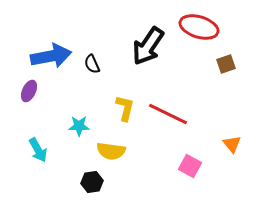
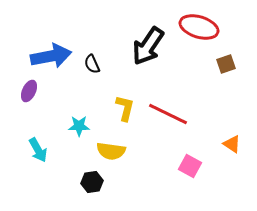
orange triangle: rotated 18 degrees counterclockwise
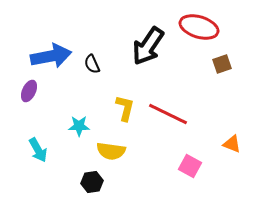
brown square: moved 4 px left
orange triangle: rotated 12 degrees counterclockwise
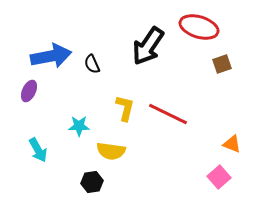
pink square: moved 29 px right, 11 px down; rotated 20 degrees clockwise
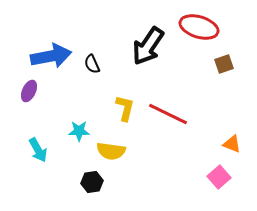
brown square: moved 2 px right
cyan star: moved 5 px down
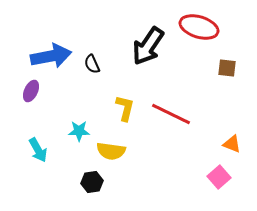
brown square: moved 3 px right, 4 px down; rotated 24 degrees clockwise
purple ellipse: moved 2 px right
red line: moved 3 px right
